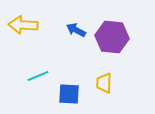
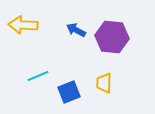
blue square: moved 2 px up; rotated 25 degrees counterclockwise
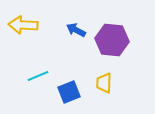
purple hexagon: moved 3 px down
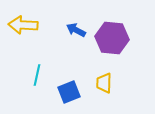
purple hexagon: moved 2 px up
cyan line: moved 1 px left, 1 px up; rotated 55 degrees counterclockwise
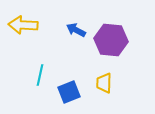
purple hexagon: moved 1 px left, 2 px down
cyan line: moved 3 px right
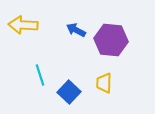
cyan line: rotated 30 degrees counterclockwise
blue square: rotated 25 degrees counterclockwise
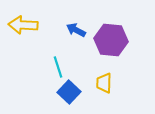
cyan line: moved 18 px right, 8 px up
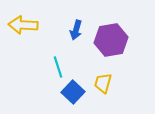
blue arrow: rotated 102 degrees counterclockwise
purple hexagon: rotated 16 degrees counterclockwise
yellow trapezoid: moved 1 px left; rotated 15 degrees clockwise
blue square: moved 4 px right
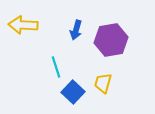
cyan line: moved 2 px left
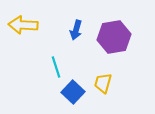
purple hexagon: moved 3 px right, 3 px up
